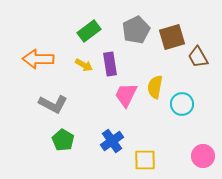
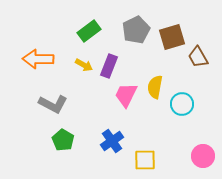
purple rectangle: moved 1 px left, 2 px down; rotated 30 degrees clockwise
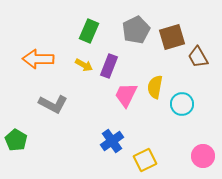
green rectangle: rotated 30 degrees counterclockwise
green pentagon: moved 47 px left
yellow square: rotated 25 degrees counterclockwise
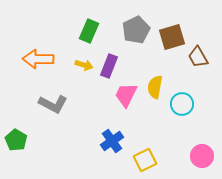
yellow arrow: rotated 12 degrees counterclockwise
pink circle: moved 1 px left
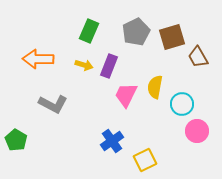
gray pentagon: moved 2 px down
pink circle: moved 5 px left, 25 px up
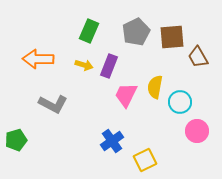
brown square: rotated 12 degrees clockwise
cyan circle: moved 2 px left, 2 px up
green pentagon: rotated 25 degrees clockwise
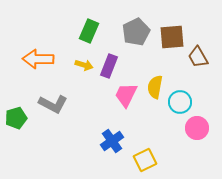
pink circle: moved 3 px up
green pentagon: moved 22 px up
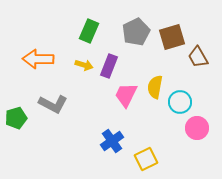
brown square: rotated 12 degrees counterclockwise
yellow square: moved 1 px right, 1 px up
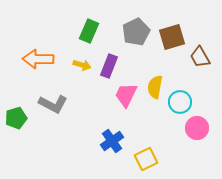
brown trapezoid: moved 2 px right
yellow arrow: moved 2 px left
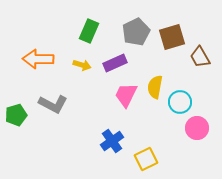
purple rectangle: moved 6 px right, 3 px up; rotated 45 degrees clockwise
green pentagon: moved 3 px up
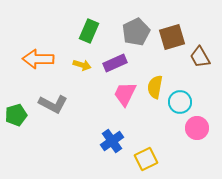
pink trapezoid: moved 1 px left, 1 px up
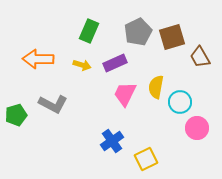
gray pentagon: moved 2 px right
yellow semicircle: moved 1 px right
